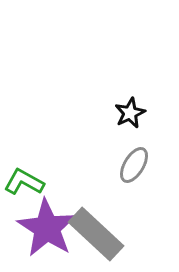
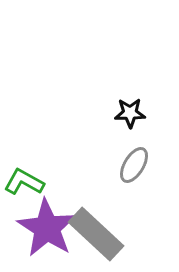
black star: rotated 24 degrees clockwise
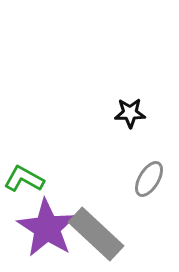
gray ellipse: moved 15 px right, 14 px down
green L-shape: moved 3 px up
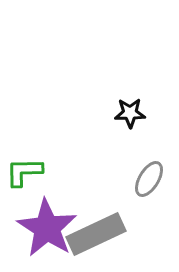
green L-shape: moved 7 px up; rotated 30 degrees counterclockwise
gray rectangle: rotated 68 degrees counterclockwise
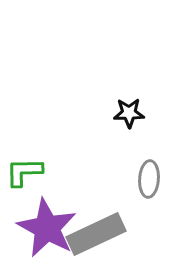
black star: moved 1 px left
gray ellipse: rotated 27 degrees counterclockwise
purple star: rotated 4 degrees counterclockwise
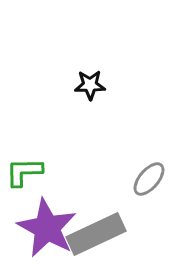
black star: moved 39 px left, 28 px up
gray ellipse: rotated 36 degrees clockwise
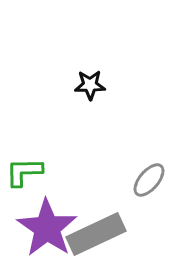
gray ellipse: moved 1 px down
purple star: rotated 6 degrees clockwise
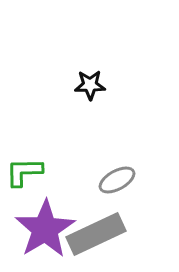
gray ellipse: moved 32 px left; rotated 21 degrees clockwise
purple star: moved 2 px left, 1 px down; rotated 6 degrees clockwise
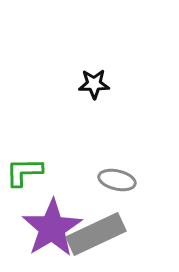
black star: moved 4 px right, 1 px up
gray ellipse: rotated 42 degrees clockwise
purple star: moved 7 px right, 1 px up
